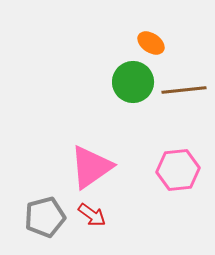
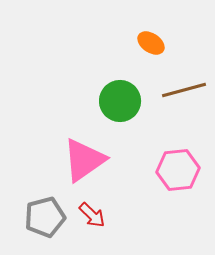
green circle: moved 13 px left, 19 px down
brown line: rotated 9 degrees counterclockwise
pink triangle: moved 7 px left, 7 px up
red arrow: rotated 8 degrees clockwise
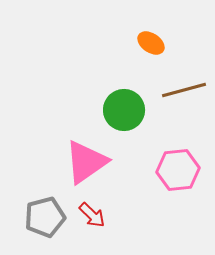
green circle: moved 4 px right, 9 px down
pink triangle: moved 2 px right, 2 px down
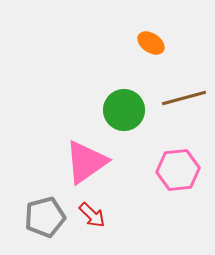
brown line: moved 8 px down
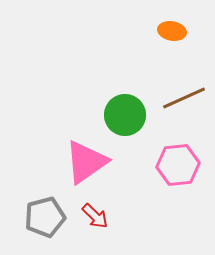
orange ellipse: moved 21 px right, 12 px up; rotated 24 degrees counterclockwise
brown line: rotated 9 degrees counterclockwise
green circle: moved 1 px right, 5 px down
pink hexagon: moved 5 px up
red arrow: moved 3 px right, 1 px down
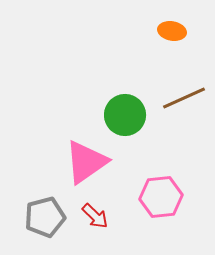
pink hexagon: moved 17 px left, 32 px down
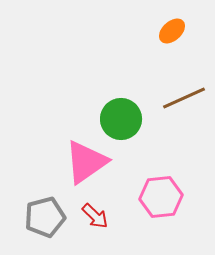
orange ellipse: rotated 52 degrees counterclockwise
green circle: moved 4 px left, 4 px down
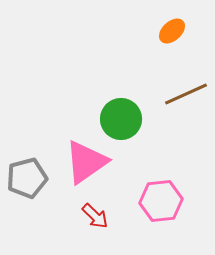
brown line: moved 2 px right, 4 px up
pink hexagon: moved 4 px down
gray pentagon: moved 18 px left, 39 px up
